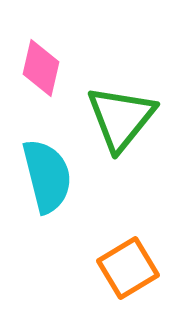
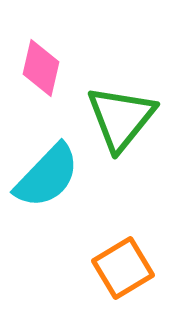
cyan semicircle: rotated 58 degrees clockwise
orange square: moved 5 px left
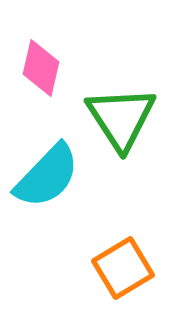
green triangle: rotated 12 degrees counterclockwise
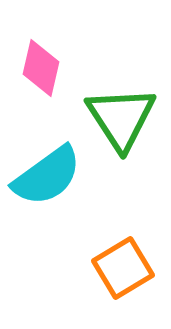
cyan semicircle: rotated 10 degrees clockwise
